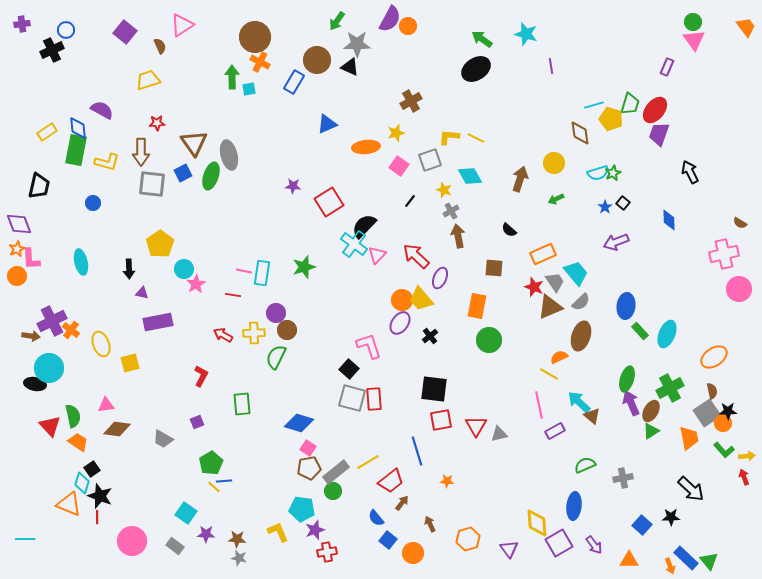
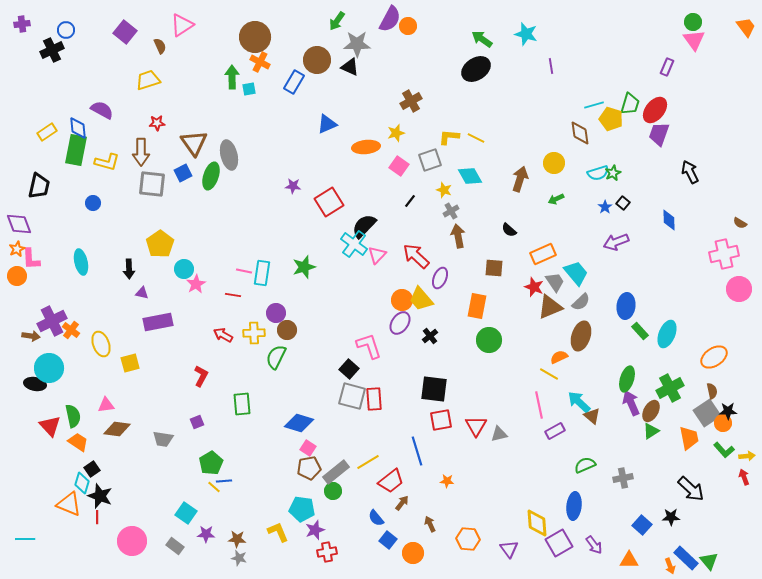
gray square at (352, 398): moved 2 px up
gray trapezoid at (163, 439): rotated 20 degrees counterclockwise
orange hexagon at (468, 539): rotated 20 degrees clockwise
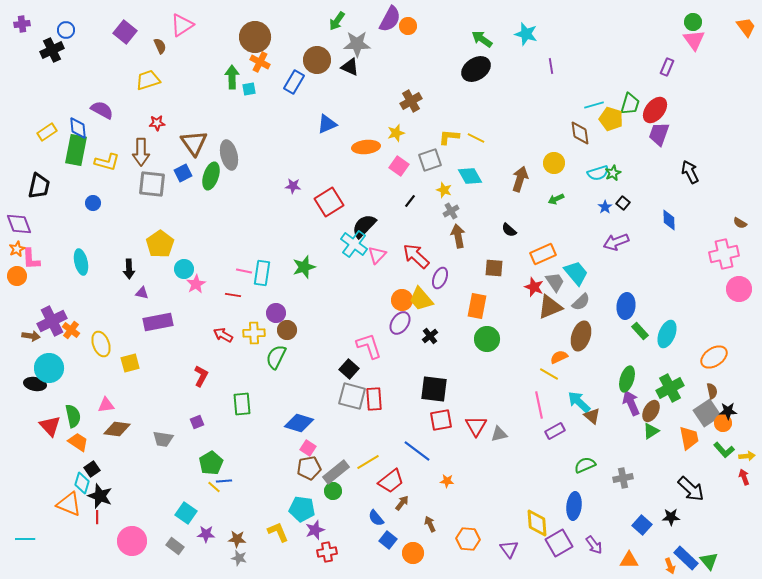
green circle at (489, 340): moved 2 px left, 1 px up
blue line at (417, 451): rotated 36 degrees counterclockwise
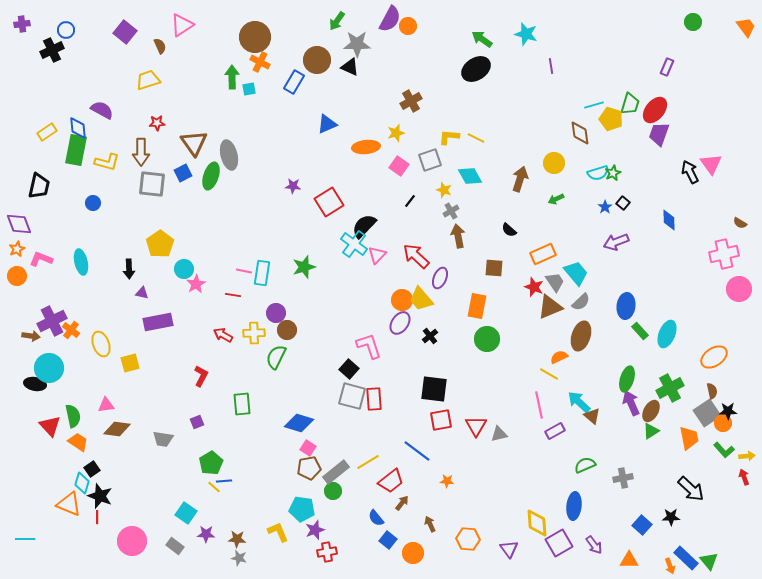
pink triangle at (694, 40): moved 17 px right, 124 px down
pink L-shape at (31, 259): moved 10 px right; rotated 115 degrees clockwise
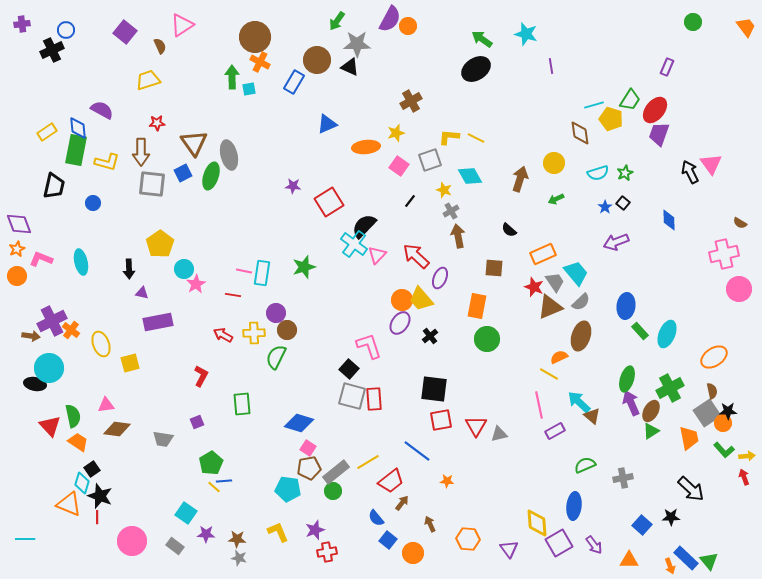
green trapezoid at (630, 104): moved 4 px up; rotated 15 degrees clockwise
green star at (613, 173): moved 12 px right
black trapezoid at (39, 186): moved 15 px right
cyan pentagon at (302, 509): moved 14 px left, 20 px up
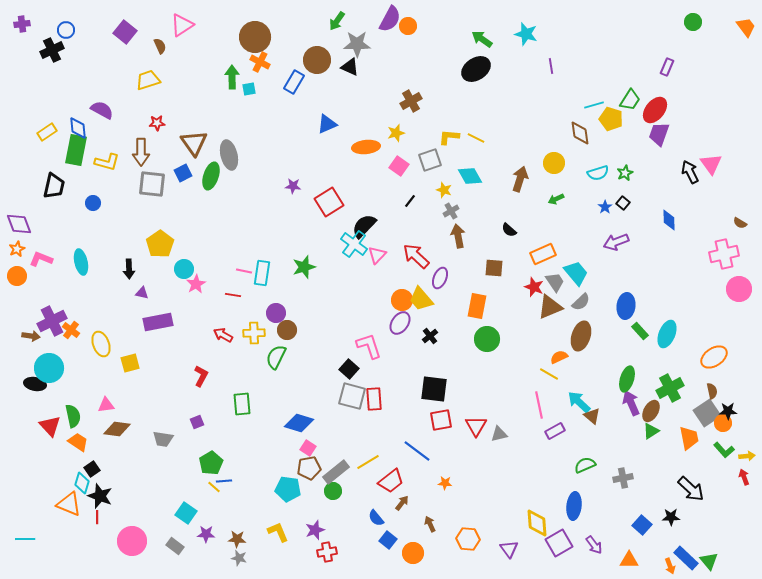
orange star at (447, 481): moved 2 px left, 2 px down
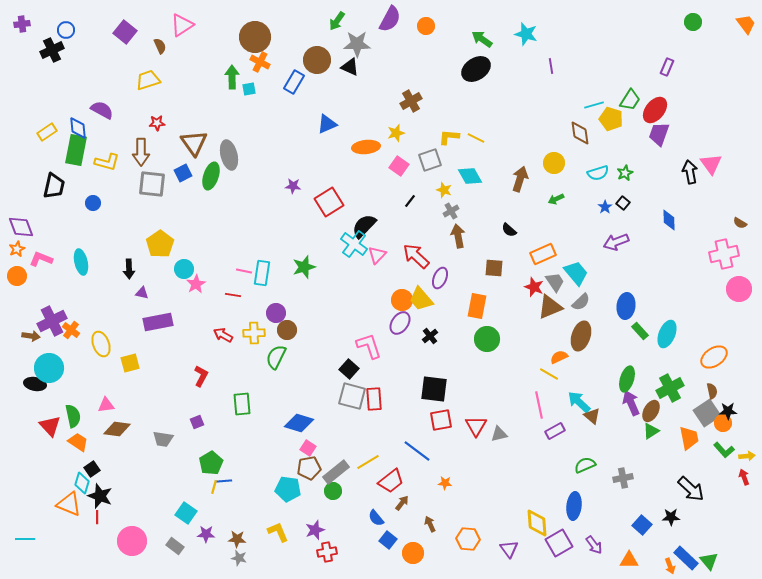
orange circle at (408, 26): moved 18 px right
orange trapezoid at (746, 27): moved 3 px up
black arrow at (690, 172): rotated 15 degrees clockwise
purple diamond at (19, 224): moved 2 px right, 3 px down
yellow line at (214, 487): rotated 64 degrees clockwise
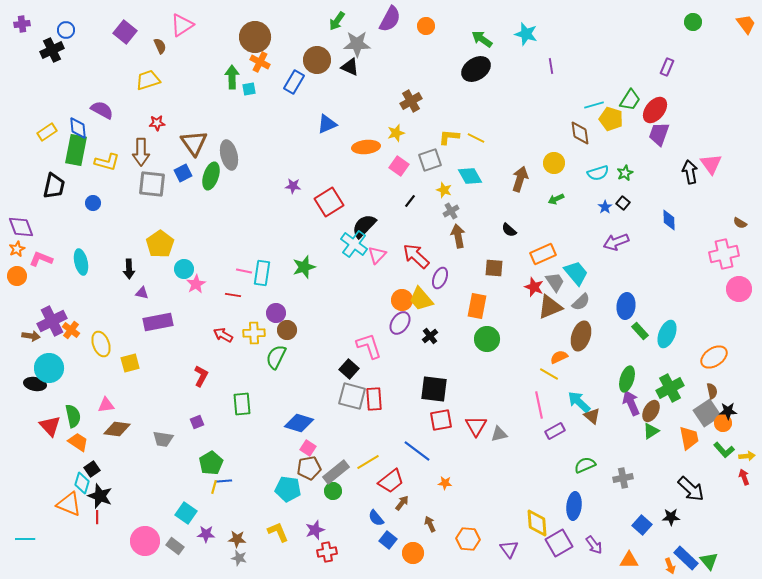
pink circle at (132, 541): moved 13 px right
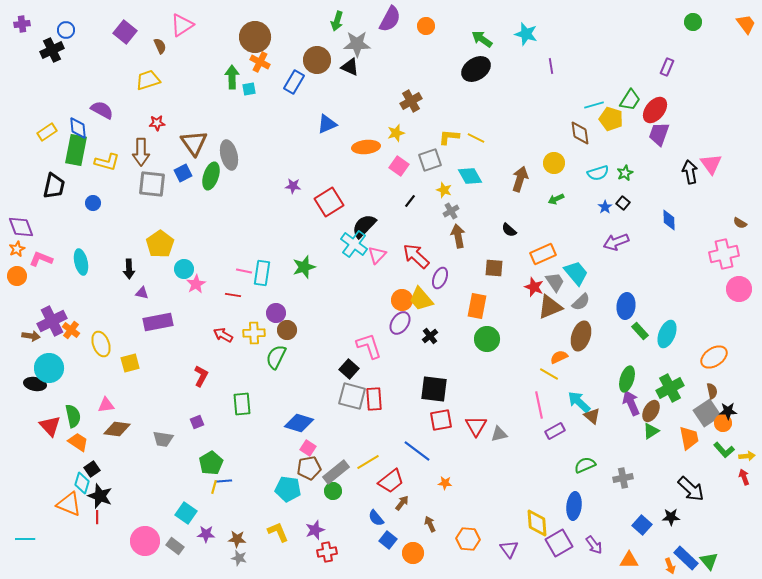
green arrow at (337, 21): rotated 18 degrees counterclockwise
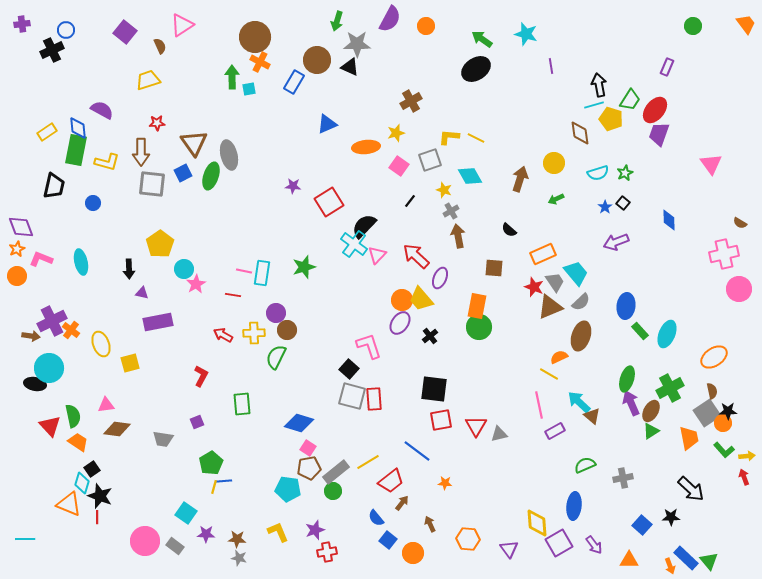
green circle at (693, 22): moved 4 px down
black arrow at (690, 172): moved 91 px left, 87 px up
green circle at (487, 339): moved 8 px left, 12 px up
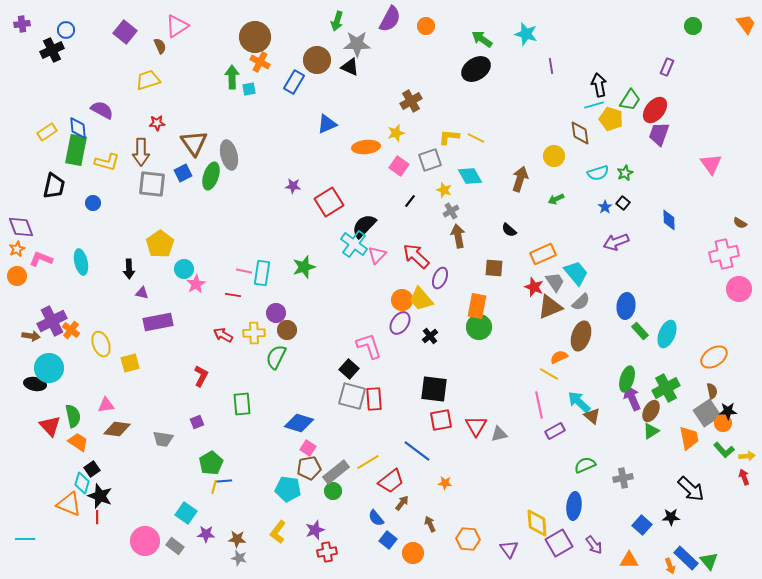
pink triangle at (182, 25): moved 5 px left, 1 px down
yellow circle at (554, 163): moved 7 px up
green cross at (670, 388): moved 4 px left
purple arrow at (631, 403): moved 1 px right, 5 px up
yellow L-shape at (278, 532): rotated 120 degrees counterclockwise
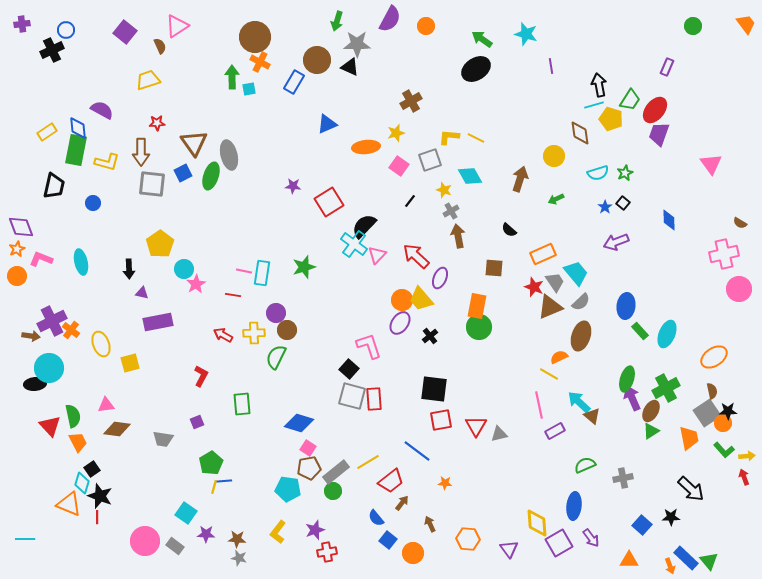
black ellipse at (35, 384): rotated 15 degrees counterclockwise
orange trapezoid at (78, 442): rotated 30 degrees clockwise
purple arrow at (594, 545): moved 3 px left, 7 px up
